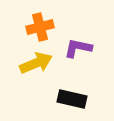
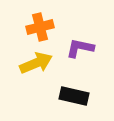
purple L-shape: moved 2 px right
black rectangle: moved 2 px right, 3 px up
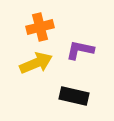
purple L-shape: moved 2 px down
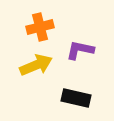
yellow arrow: moved 2 px down
black rectangle: moved 2 px right, 2 px down
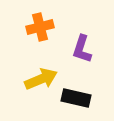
purple L-shape: moved 2 px right, 1 px up; rotated 84 degrees counterclockwise
yellow arrow: moved 5 px right, 14 px down
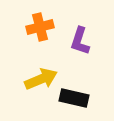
purple L-shape: moved 2 px left, 8 px up
black rectangle: moved 2 px left
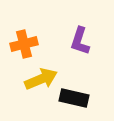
orange cross: moved 16 px left, 17 px down
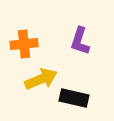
orange cross: rotated 8 degrees clockwise
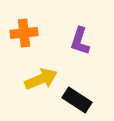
orange cross: moved 11 px up
black rectangle: moved 3 px right, 2 px down; rotated 20 degrees clockwise
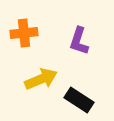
purple L-shape: moved 1 px left
black rectangle: moved 2 px right
